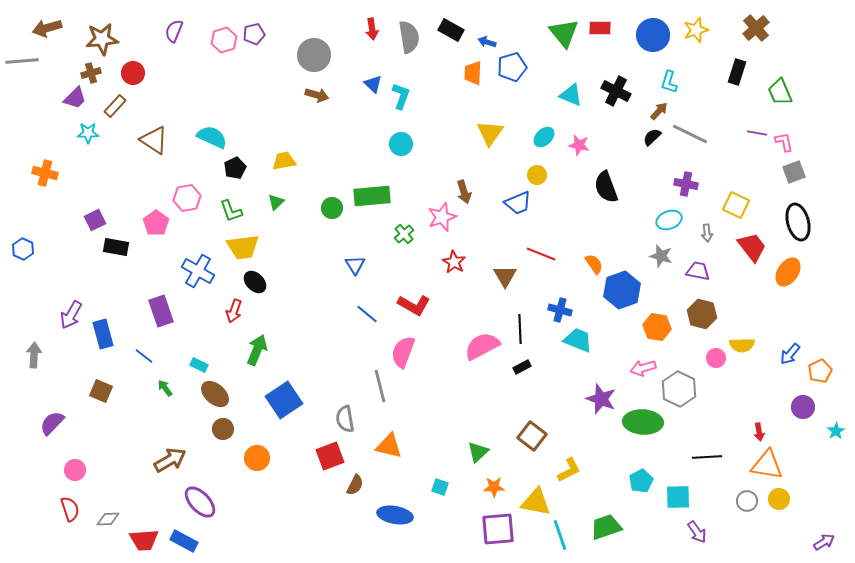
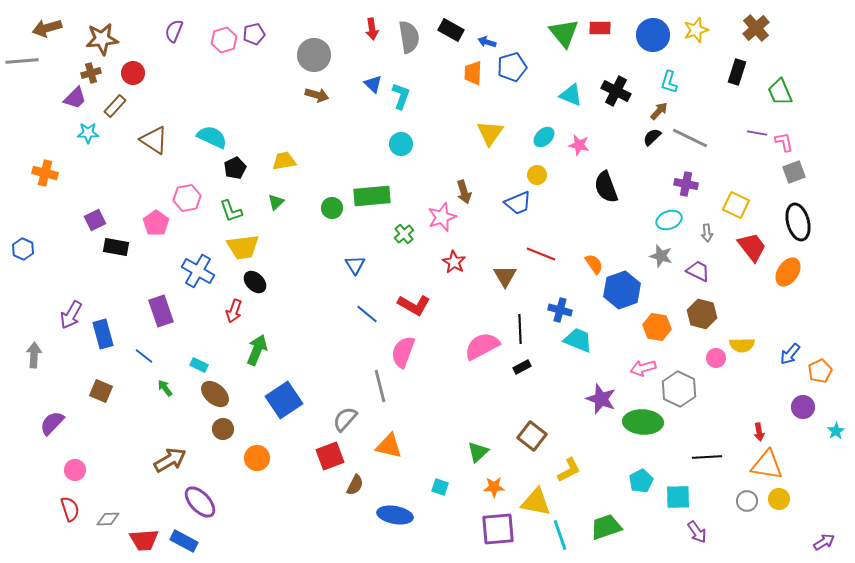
gray line at (690, 134): moved 4 px down
purple trapezoid at (698, 271): rotated 15 degrees clockwise
gray semicircle at (345, 419): rotated 52 degrees clockwise
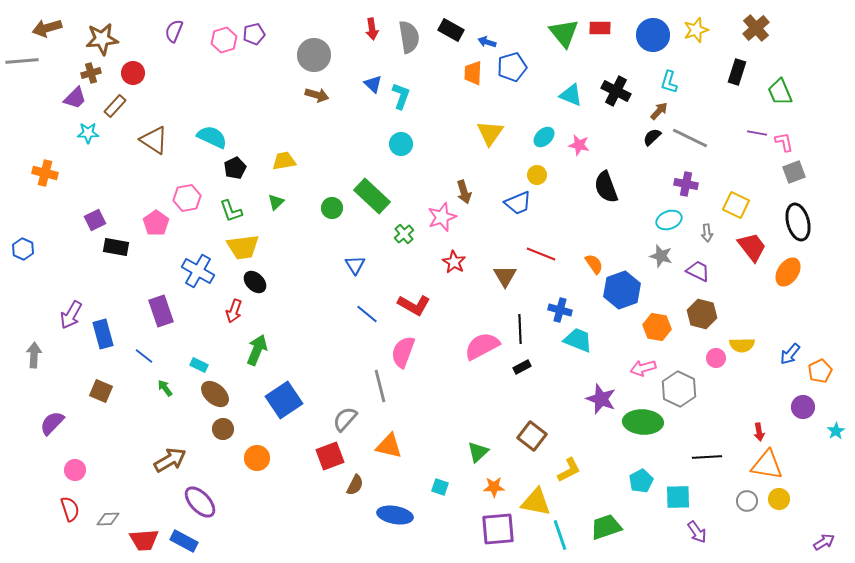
green rectangle at (372, 196): rotated 48 degrees clockwise
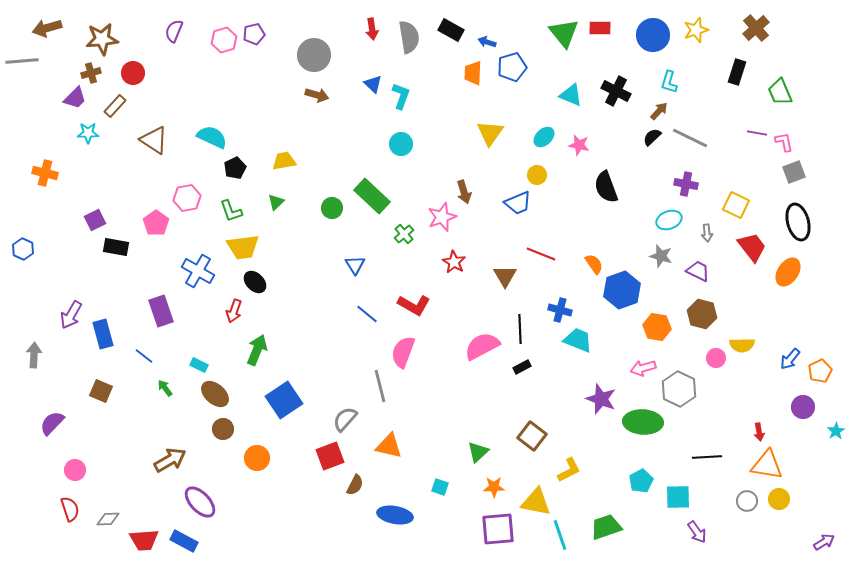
blue arrow at (790, 354): moved 5 px down
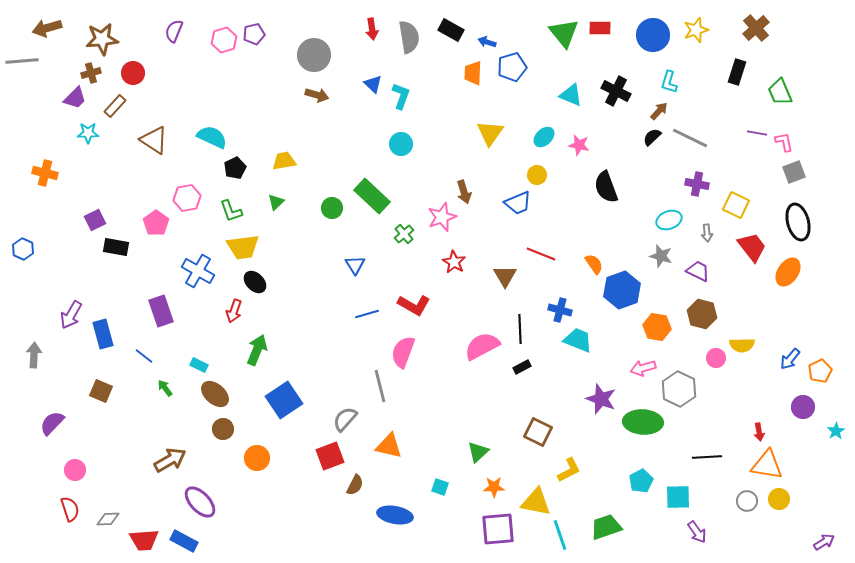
purple cross at (686, 184): moved 11 px right
blue line at (367, 314): rotated 55 degrees counterclockwise
brown square at (532, 436): moved 6 px right, 4 px up; rotated 12 degrees counterclockwise
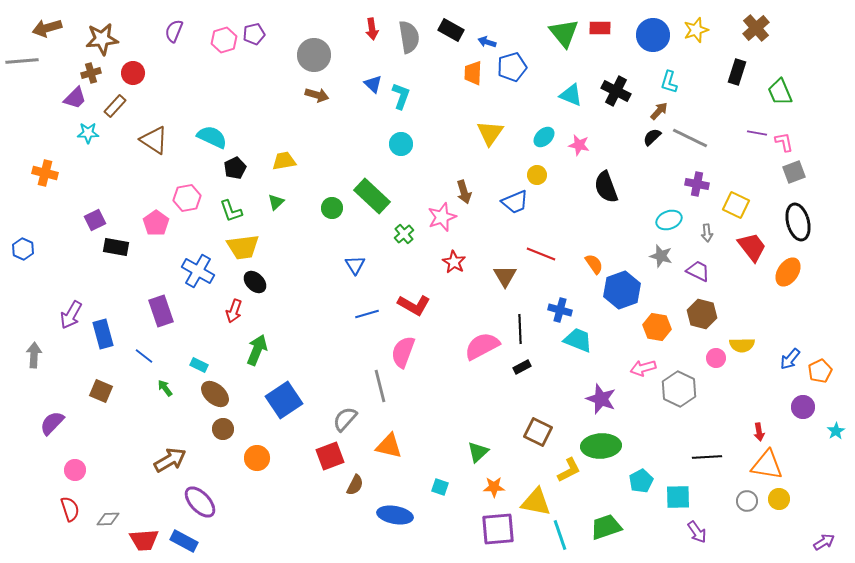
blue trapezoid at (518, 203): moved 3 px left, 1 px up
green ellipse at (643, 422): moved 42 px left, 24 px down; rotated 6 degrees counterclockwise
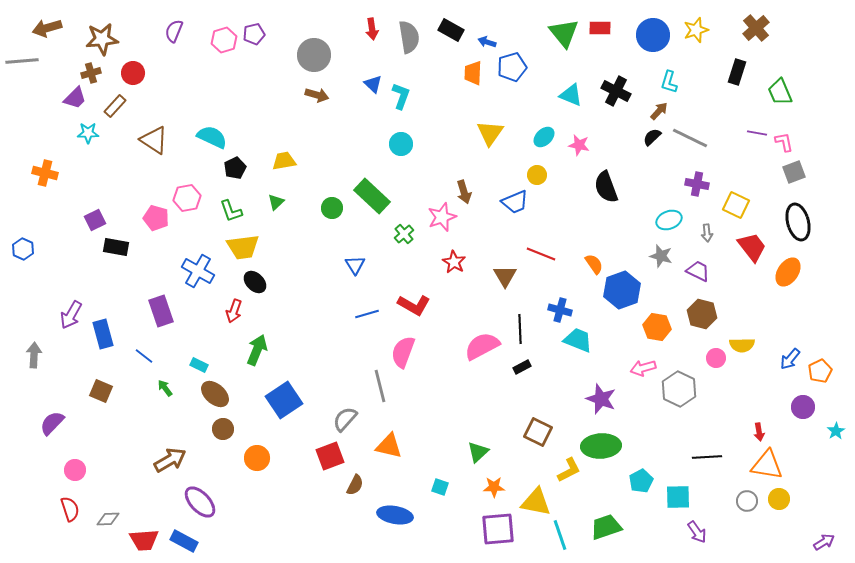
pink pentagon at (156, 223): moved 5 px up; rotated 20 degrees counterclockwise
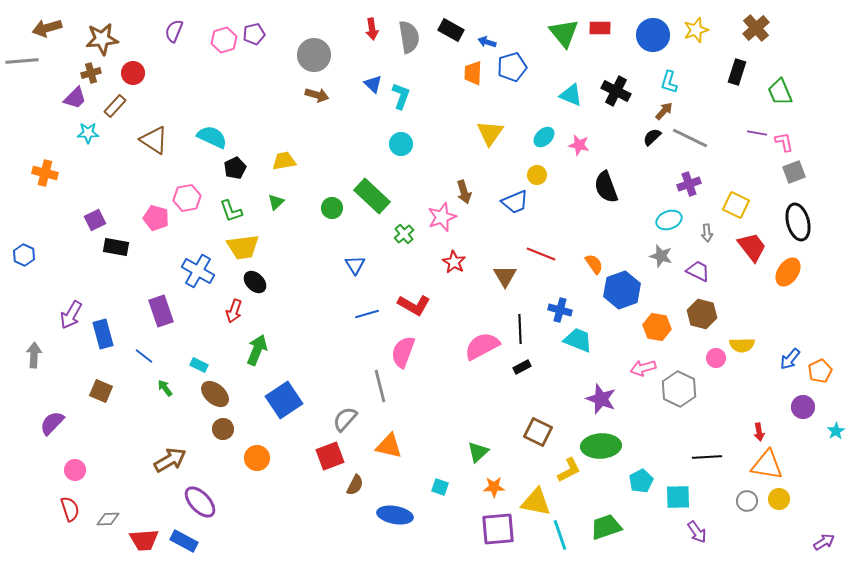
brown arrow at (659, 111): moved 5 px right
purple cross at (697, 184): moved 8 px left; rotated 30 degrees counterclockwise
blue hexagon at (23, 249): moved 1 px right, 6 px down
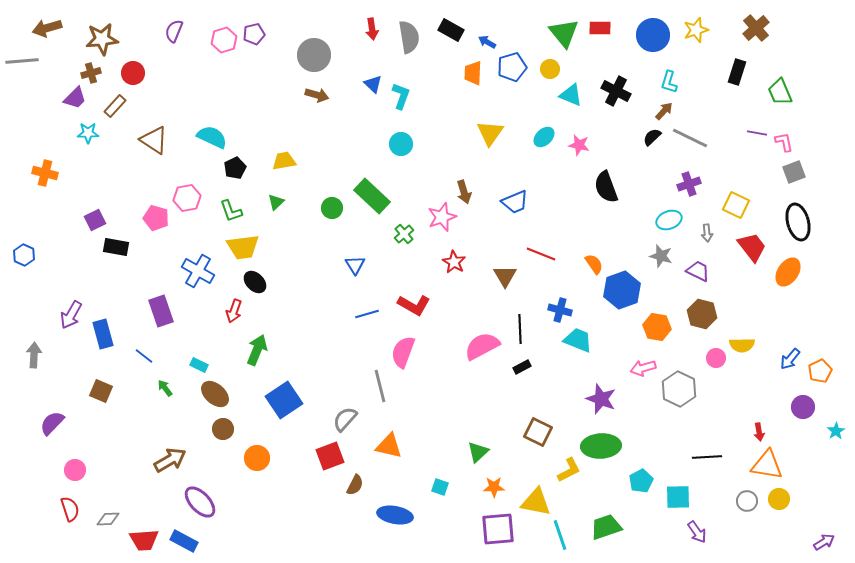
blue arrow at (487, 42): rotated 12 degrees clockwise
yellow circle at (537, 175): moved 13 px right, 106 px up
